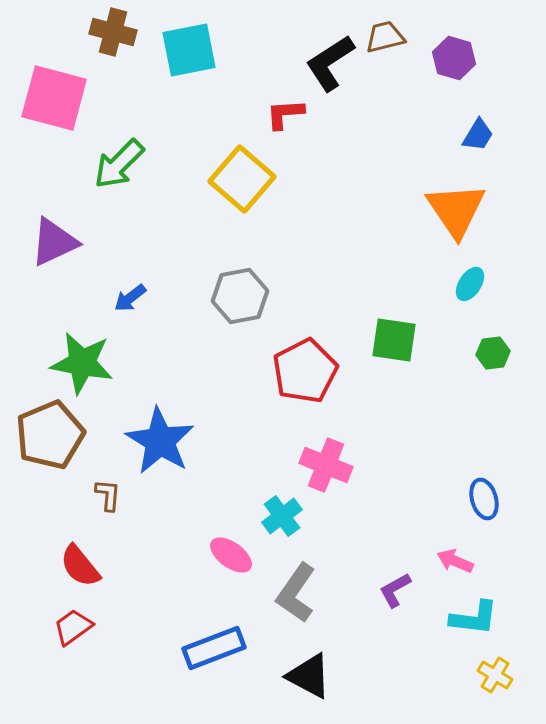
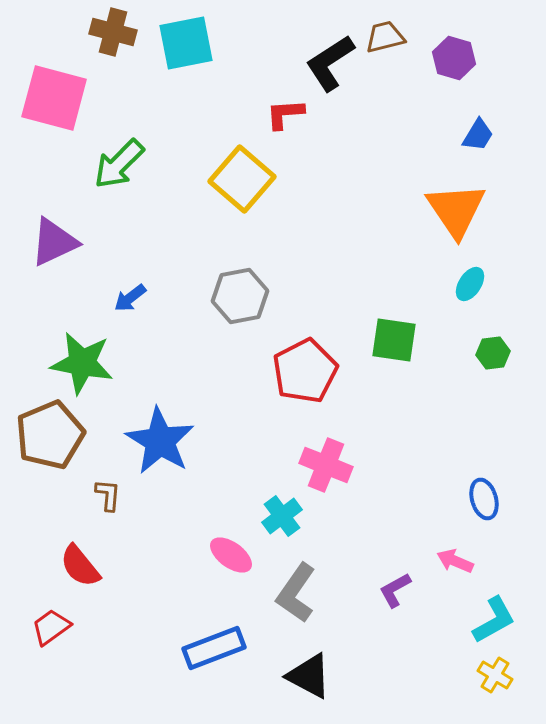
cyan square: moved 3 px left, 7 px up
cyan L-shape: moved 20 px right, 2 px down; rotated 36 degrees counterclockwise
red trapezoid: moved 22 px left
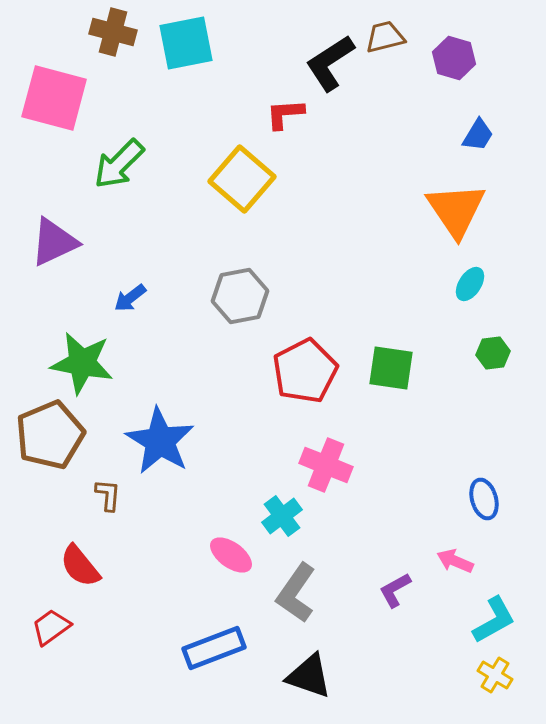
green square: moved 3 px left, 28 px down
black triangle: rotated 9 degrees counterclockwise
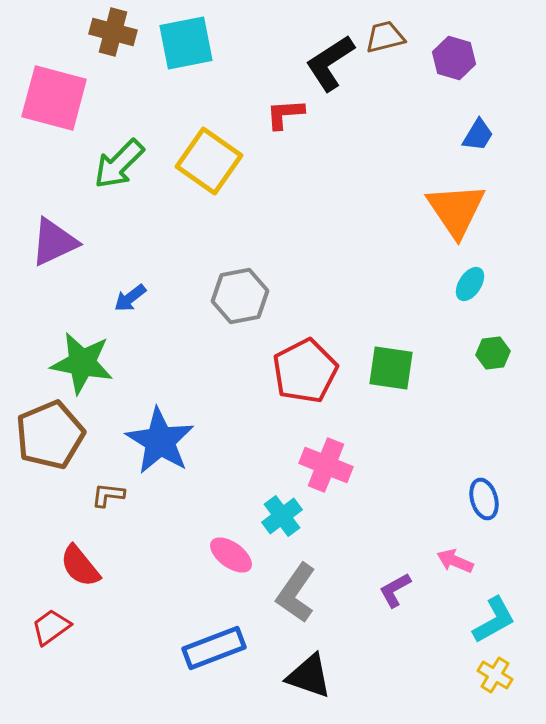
yellow square: moved 33 px left, 18 px up; rotated 6 degrees counterclockwise
brown L-shape: rotated 88 degrees counterclockwise
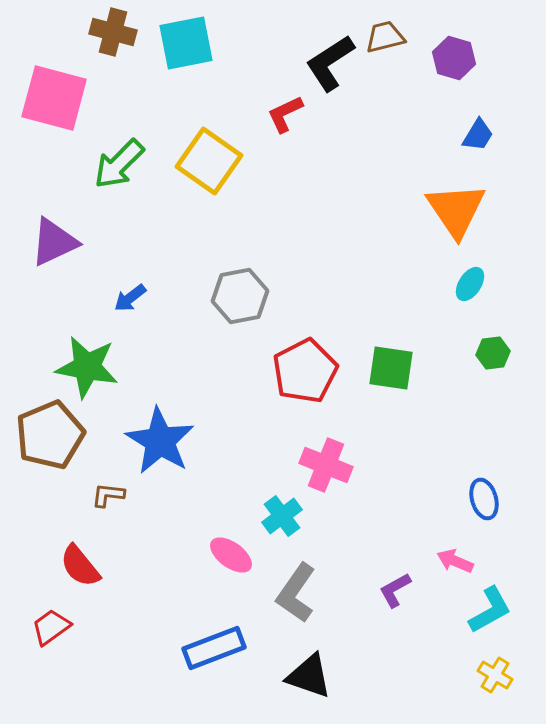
red L-shape: rotated 21 degrees counterclockwise
green star: moved 5 px right, 4 px down
cyan L-shape: moved 4 px left, 10 px up
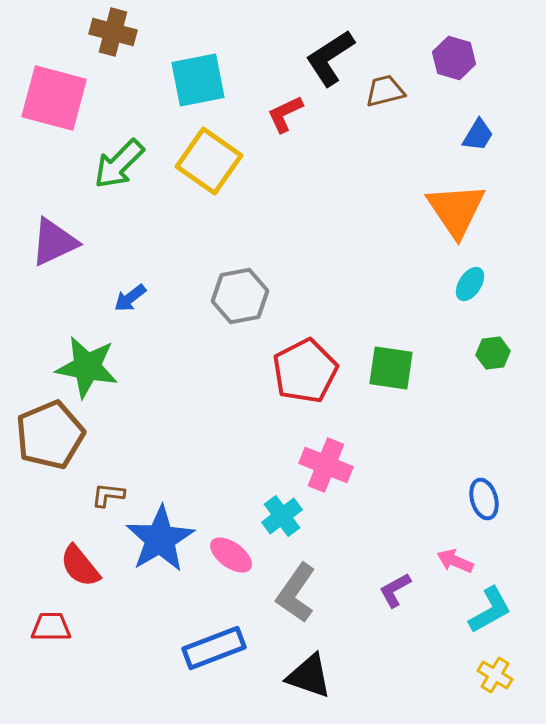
brown trapezoid: moved 54 px down
cyan square: moved 12 px right, 37 px down
black L-shape: moved 5 px up
blue star: moved 98 px down; rotated 10 degrees clockwise
red trapezoid: rotated 36 degrees clockwise
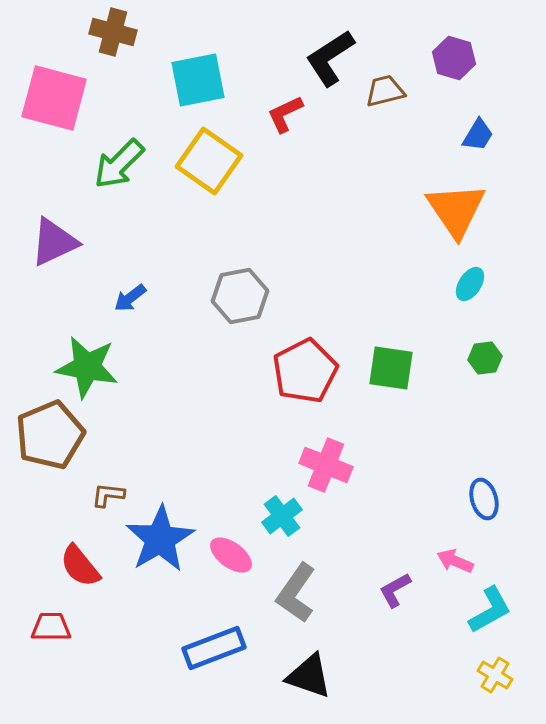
green hexagon: moved 8 px left, 5 px down
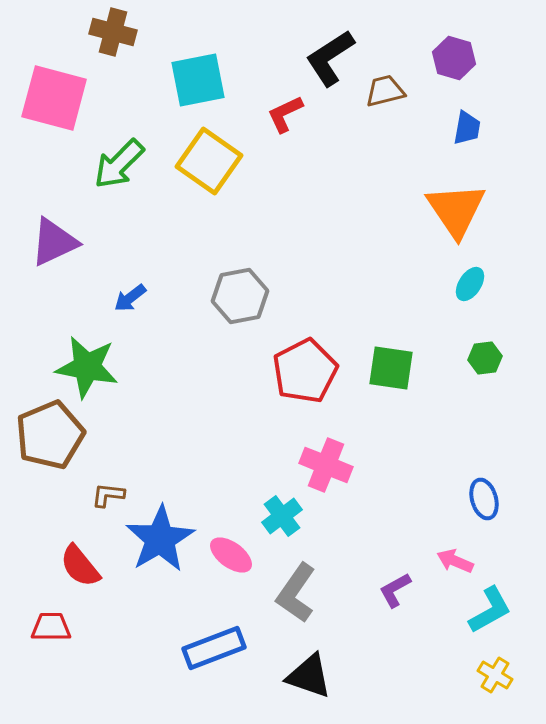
blue trapezoid: moved 11 px left, 7 px up; rotated 21 degrees counterclockwise
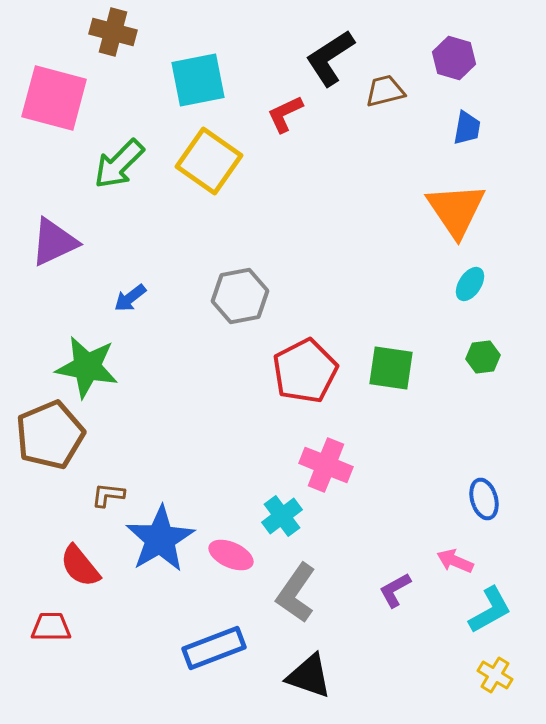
green hexagon: moved 2 px left, 1 px up
pink ellipse: rotated 12 degrees counterclockwise
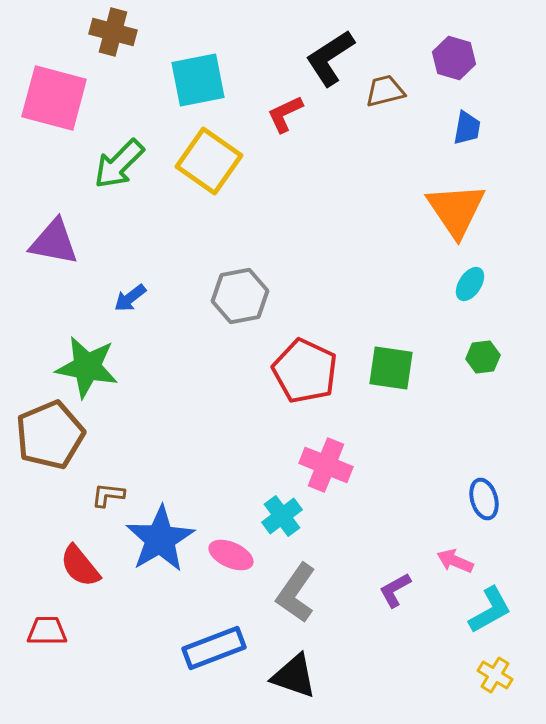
purple triangle: rotated 36 degrees clockwise
red pentagon: rotated 20 degrees counterclockwise
red trapezoid: moved 4 px left, 4 px down
black triangle: moved 15 px left
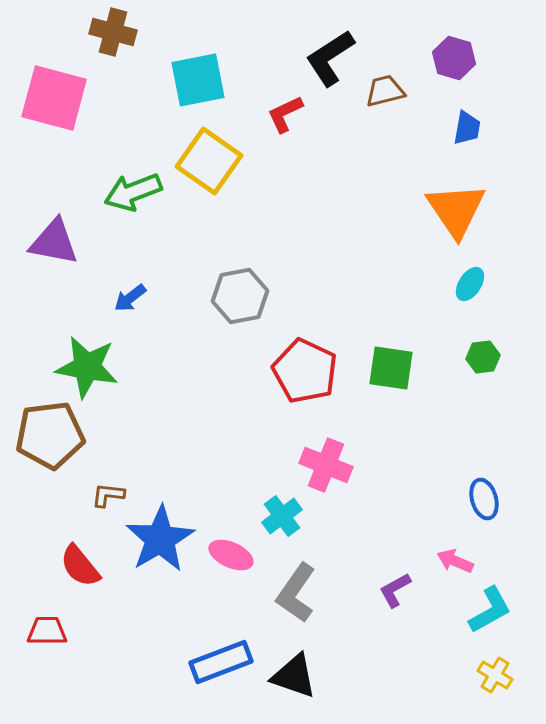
green arrow: moved 14 px right, 28 px down; rotated 24 degrees clockwise
brown pentagon: rotated 16 degrees clockwise
blue rectangle: moved 7 px right, 14 px down
